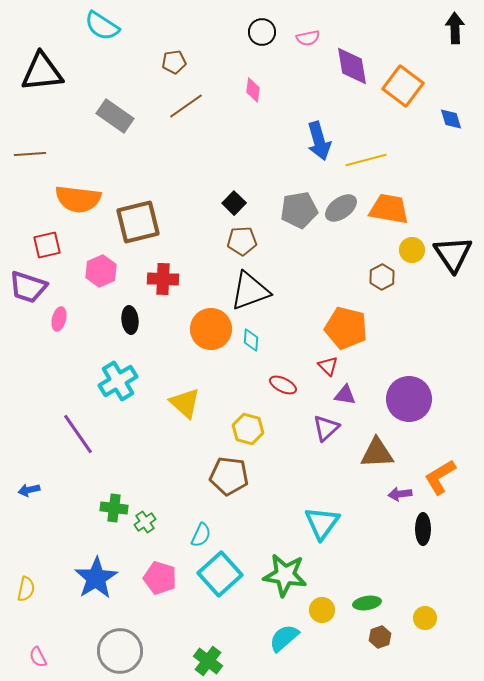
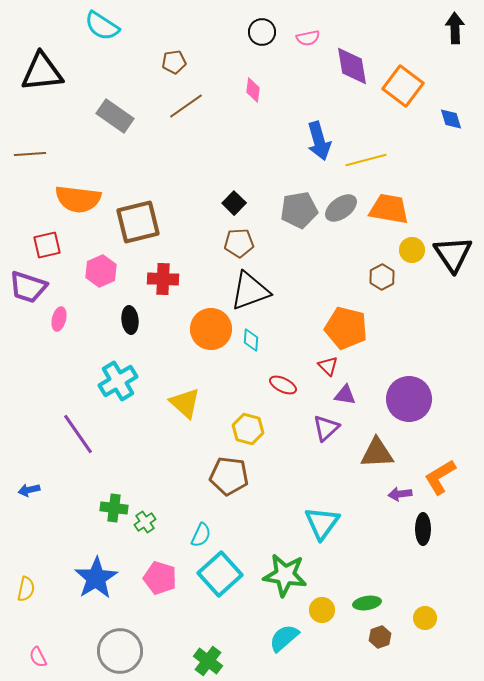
brown pentagon at (242, 241): moved 3 px left, 2 px down
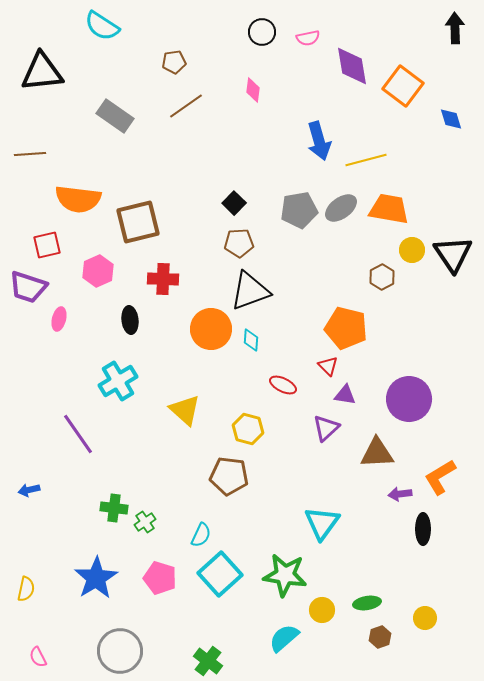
pink hexagon at (101, 271): moved 3 px left
yellow triangle at (185, 403): moved 7 px down
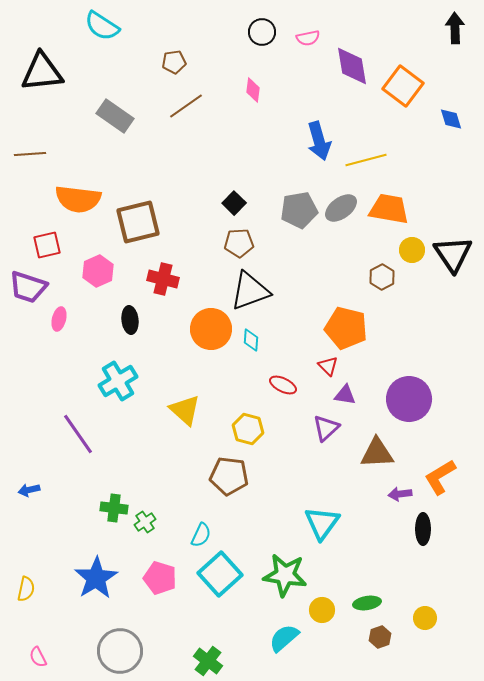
red cross at (163, 279): rotated 12 degrees clockwise
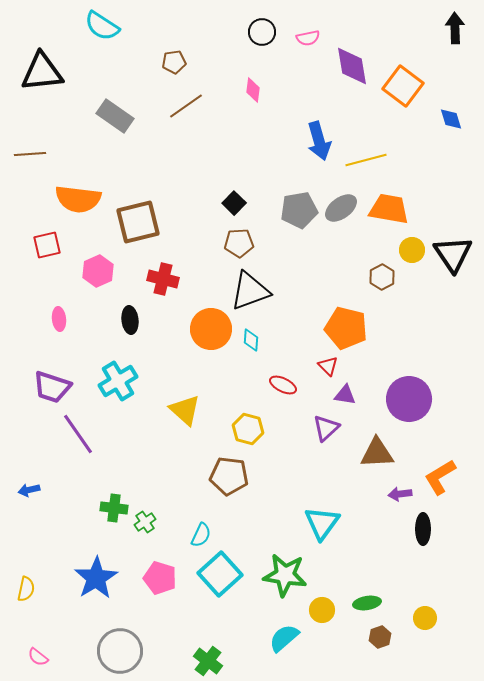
purple trapezoid at (28, 287): moved 24 px right, 100 px down
pink ellipse at (59, 319): rotated 20 degrees counterclockwise
pink semicircle at (38, 657): rotated 25 degrees counterclockwise
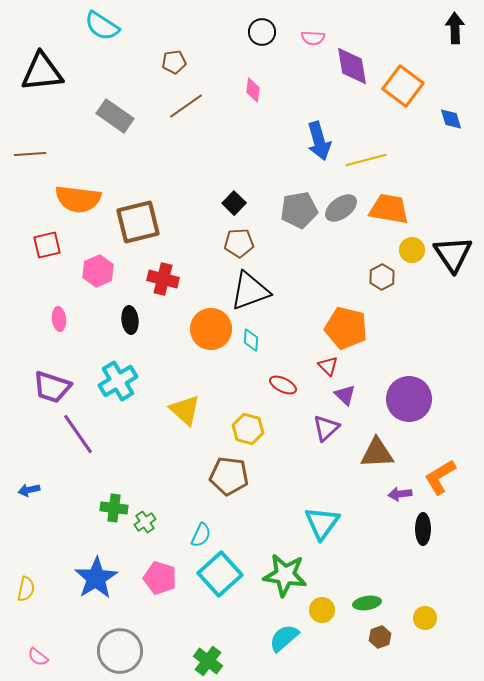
pink semicircle at (308, 38): moved 5 px right; rotated 15 degrees clockwise
purple triangle at (345, 395): rotated 35 degrees clockwise
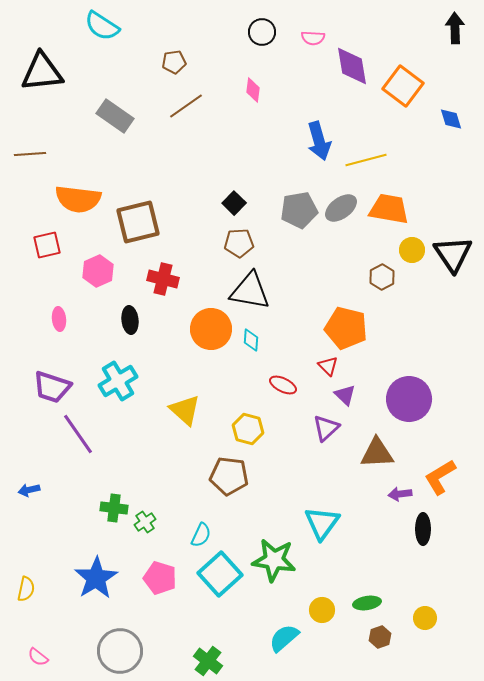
black triangle at (250, 291): rotated 30 degrees clockwise
green star at (285, 575): moved 11 px left, 15 px up
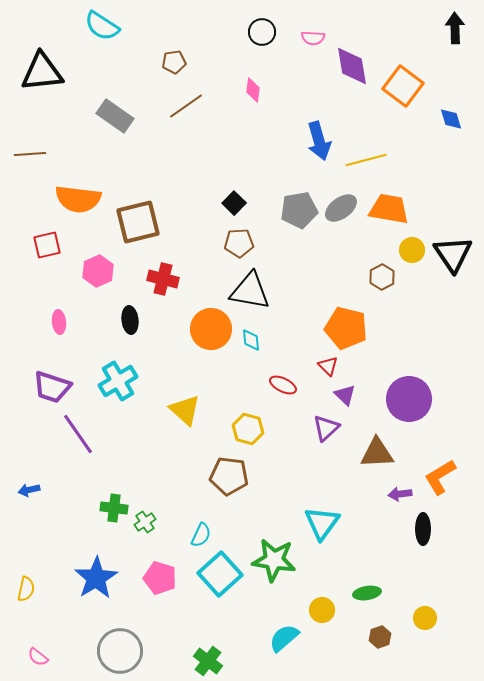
pink ellipse at (59, 319): moved 3 px down
cyan diamond at (251, 340): rotated 10 degrees counterclockwise
green ellipse at (367, 603): moved 10 px up
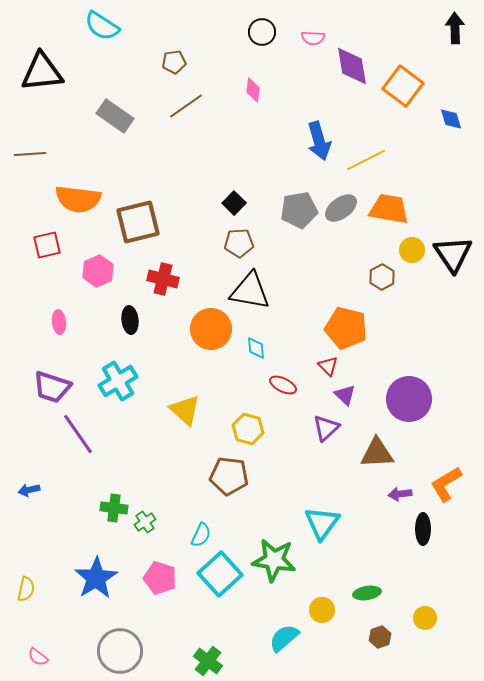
yellow line at (366, 160): rotated 12 degrees counterclockwise
cyan diamond at (251, 340): moved 5 px right, 8 px down
orange L-shape at (440, 477): moved 6 px right, 7 px down
